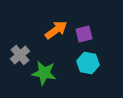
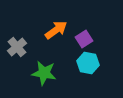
purple square: moved 5 px down; rotated 18 degrees counterclockwise
gray cross: moved 3 px left, 8 px up
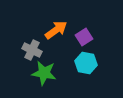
purple square: moved 2 px up
gray cross: moved 15 px right, 3 px down; rotated 24 degrees counterclockwise
cyan hexagon: moved 2 px left
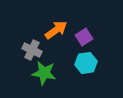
cyan hexagon: rotated 20 degrees counterclockwise
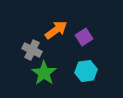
cyan hexagon: moved 8 px down
green star: rotated 25 degrees clockwise
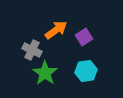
green star: moved 1 px right
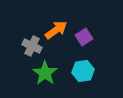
gray cross: moved 4 px up
cyan hexagon: moved 3 px left
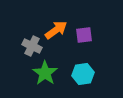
purple square: moved 2 px up; rotated 24 degrees clockwise
cyan hexagon: moved 3 px down
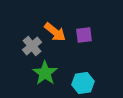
orange arrow: moved 1 px left, 2 px down; rotated 75 degrees clockwise
gray cross: rotated 24 degrees clockwise
cyan hexagon: moved 9 px down
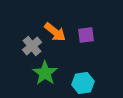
purple square: moved 2 px right
